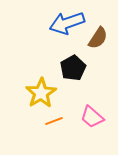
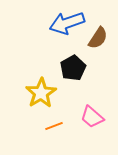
orange line: moved 5 px down
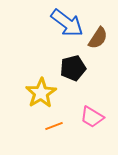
blue arrow: rotated 124 degrees counterclockwise
black pentagon: rotated 15 degrees clockwise
pink trapezoid: rotated 10 degrees counterclockwise
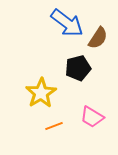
black pentagon: moved 5 px right
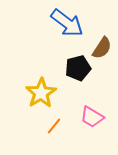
brown semicircle: moved 4 px right, 10 px down
orange line: rotated 30 degrees counterclockwise
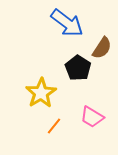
black pentagon: rotated 25 degrees counterclockwise
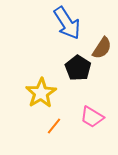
blue arrow: rotated 20 degrees clockwise
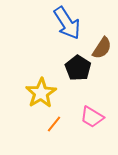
orange line: moved 2 px up
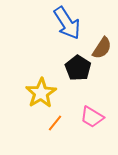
orange line: moved 1 px right, 1 px up
